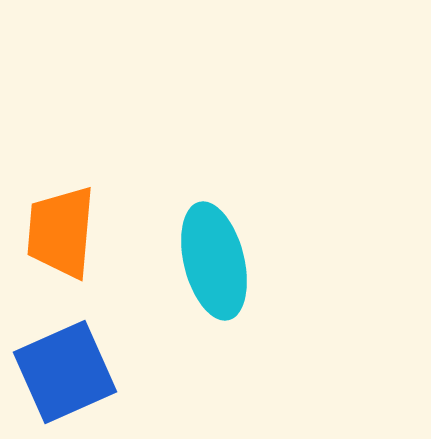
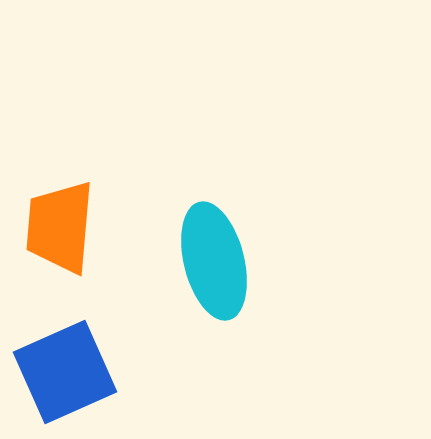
orange trapezoid: moved 1 px left, 5 px up
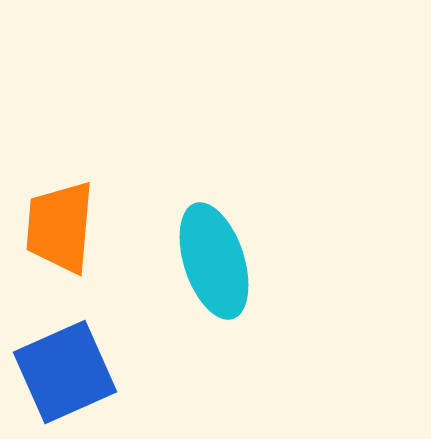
cyan ellipse: rotated 4 degrees counterclockwise
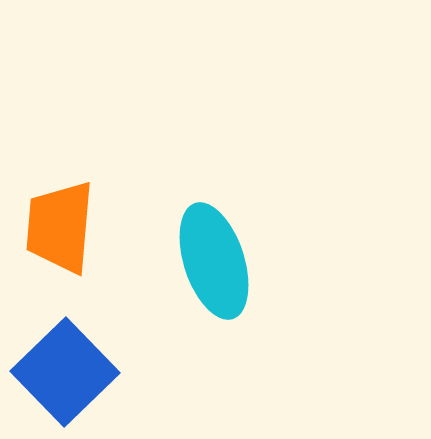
blue square: rotated 20 degrees counterclockwise
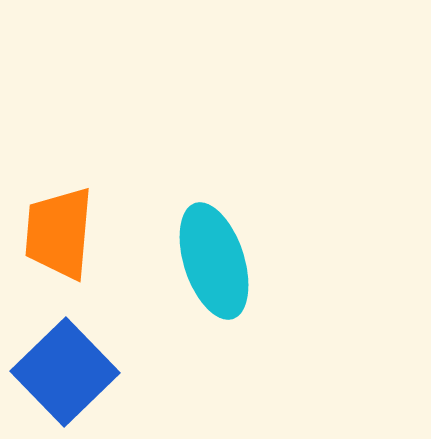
orange trapezoid: moved 1 px left, 6 px down
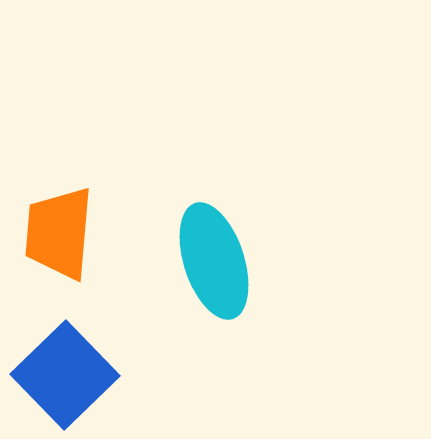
blue square: moved 3 px down
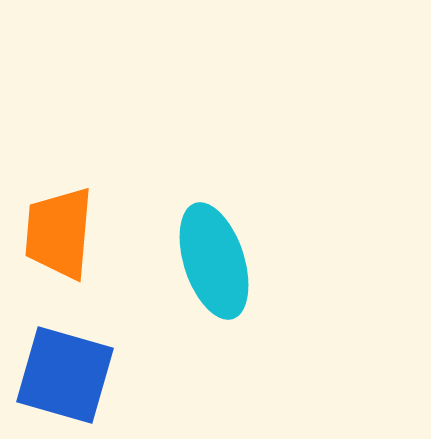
blue square: rotated 30 degrees counterclockwise
